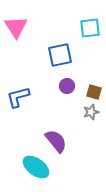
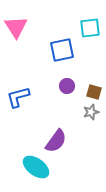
blue square: moved 2 px right, 5 px up
purple semicircle: rotated 75 degrees clockwise
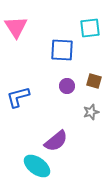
blue square: rotated 15 degrees clockwise
brown square: moved 11 px up
purple semicircle: rotated 15 degrees clockwise
cyan ellipse: moved 1 px right, 1 px up
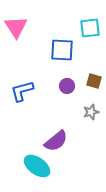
blue L-shape: moved 4 px right, 6 px up
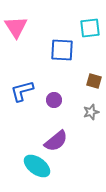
purple circle: moved 13 px left, 14 px down
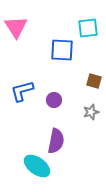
cyan square: moved 2 px left
purple semicircle: rotated 40 degrees counterclockwise
